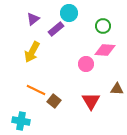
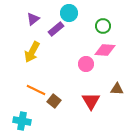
cyan cross: moved 1 px right
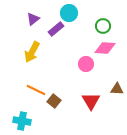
pink diamond: moved 2 px up
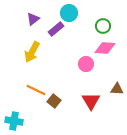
cyan cross: moved 8 px left
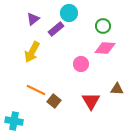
pink circle: moved 5 px left
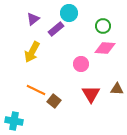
red triangle: moved 7 px up
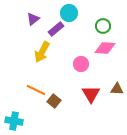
yellow arrow: moved 10 px right
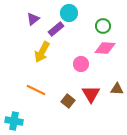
brown square: moved 14 px right
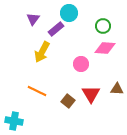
purple triangle: rotated 16 degrees counterclockwise
orange line: moved 1 px right, 1 px down
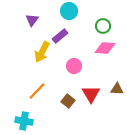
cyan circle: moved 2 px up
purple triangle: moved 1 px left, 1 px down
purple rectangle: moved 4 px right, 7 px down
pink circle: moved 7 px left, 2 px down
orange line: rotated 72 degrees counterclockwise
cyan cross: moved 10 px right
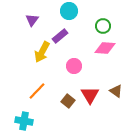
brown triangle: moved 1 px left, 2 px down; rotated 32 degrees clockwise
red triangle: moved 1 px left, 1 px down
